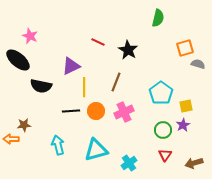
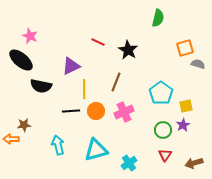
black ellipse: moved 3 px right
yellow line: moved 2 px down
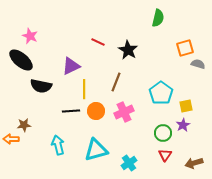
green circle: moved 3 px down
